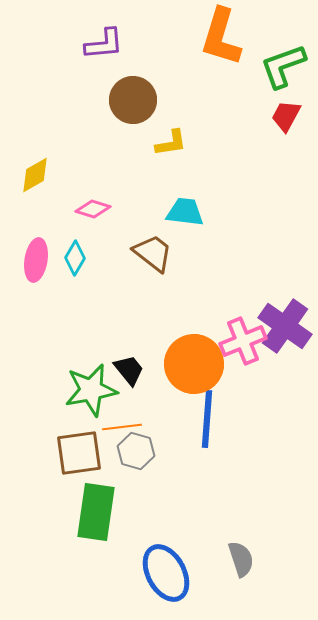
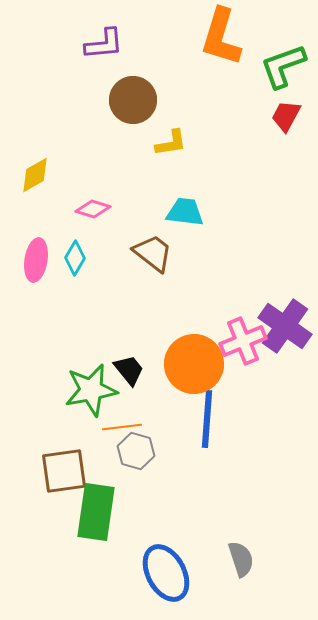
brown square: moved 15 px left, 18 px down
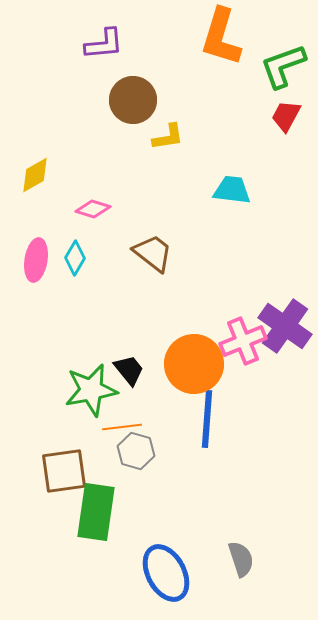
yellow L-shape: moved 3 px left, 6 px up
cyan trapezoid: moved 47 px right, 22 px up
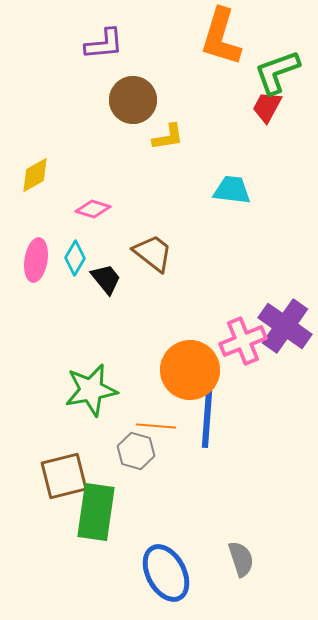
green L-shape: moved 6 px left, 6 px down
red trapezoid: moved 19 px left, 9 px up
orange circle: moved 4 px left, 6 px down
black trapezoid: moved 23 px left, 91 px up
orange line: moved 34 px right, 1 px up; rotated 12 degrees clockwise
brown square: moved 5 px down; rotated 6 degrees counterclockwise
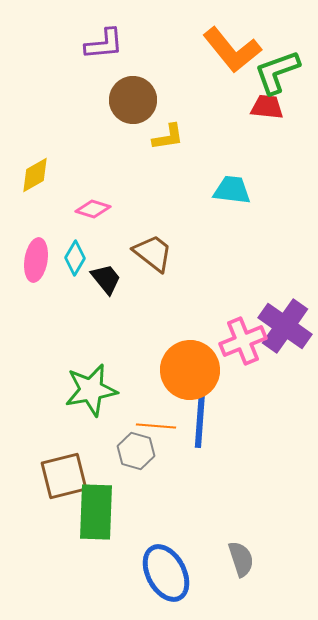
orange L-shape: moved 11 px right, 13 px down; rotated 56 degrees counterclockwise
red trapezoid: rotated 68 degrees clockwise
blue line: moved 7 px left
green rectangle: rotated 6 degrees counterclockwise
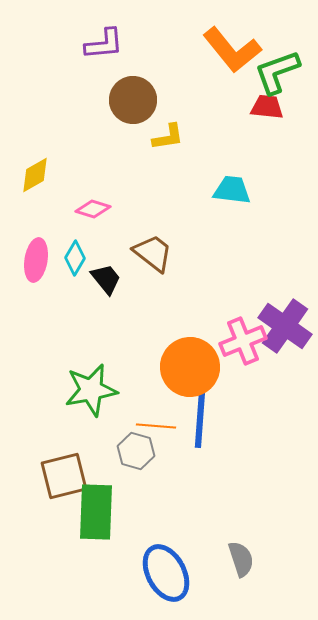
orange circle: moved 3 px up
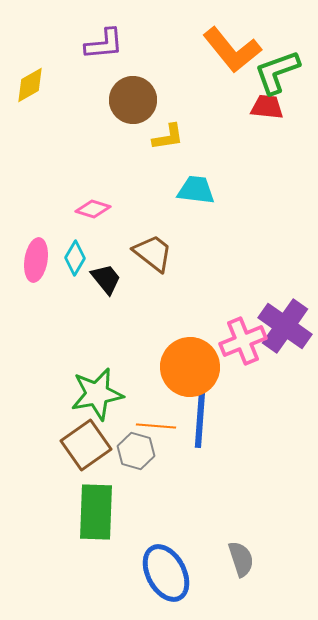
yellow diamond: moved 5 px left, 90 px up
cyan trapezoid: moved 36 px left
green star: moved 6 px right, 4 px down
brown square: moved 22 px right, 31 px up; rotated 21 degrees counterclockwise
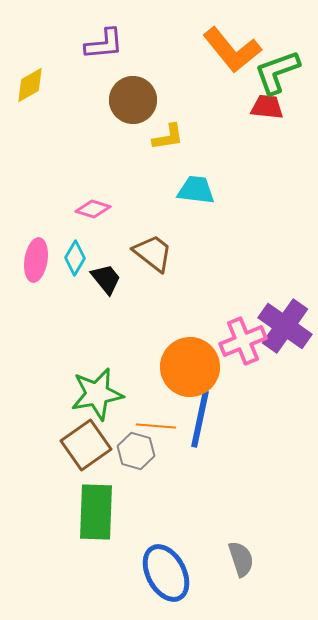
blue line: rotated 8 degrees clockwise
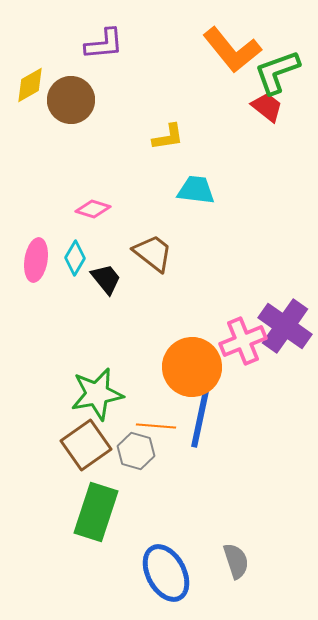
brown circle: moved 62 px left
red trapezoid: rotated 32 degrees clockwise
orange circle: moved 2 px right
green rectangle: rotated 16 degrees clockwise
gray semicircle: moved 5 px left, 2 px down
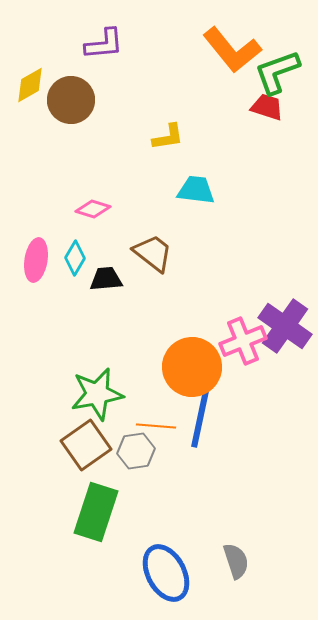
red trapezoid: rotated 20 degrees counterclockwise
black trapezoid: rotated 56 degrees counterclockwise
gray hexagon: rotated 24 degrees counterclockwise
